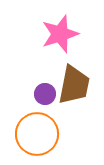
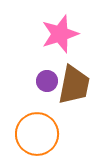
purple circle: moved 2 px right, 13 px up
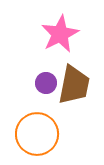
pink star: rotated 9 degrees counterclockwise
purple circle: moved 1 px left, 2 px down
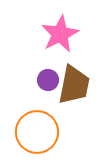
purple circle: moved 2 px right, 3 px up
orange circle: moved 2 px up
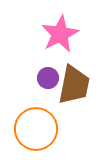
purple circle: moved 2 px up
orange circle: moved 1 px left, 3 px up
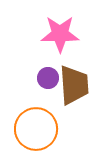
pink star: rotated 27 degrees clockwise
brown trapezoid: rotated 15 degrees counterclockwise
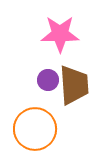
purple circle: moved 2 px down
orange circle: moved 1 px left
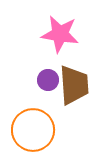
pink star: rotated 9 degrees clockwise
orange circle: moved 2 px left, 1 px down
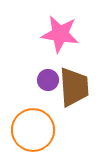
brown trapezoid: moved 2 px down
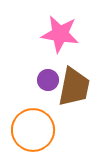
brown trapezoid: rotated 15 degrees clockwise
